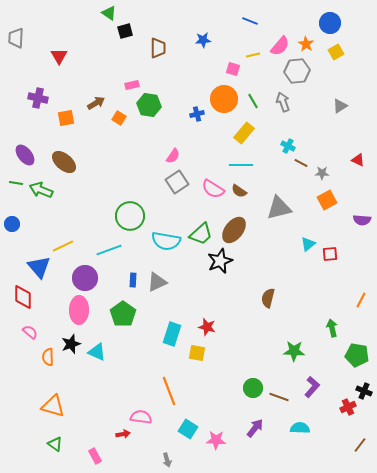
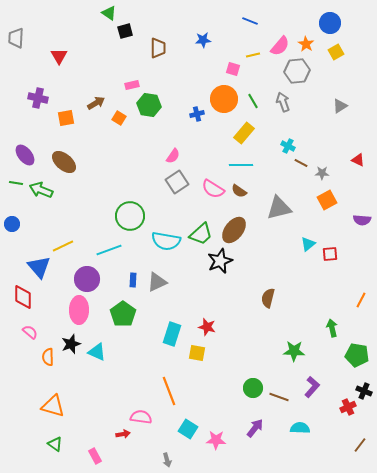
purple circle at (85, 278): moved 2 px right, 1 px down
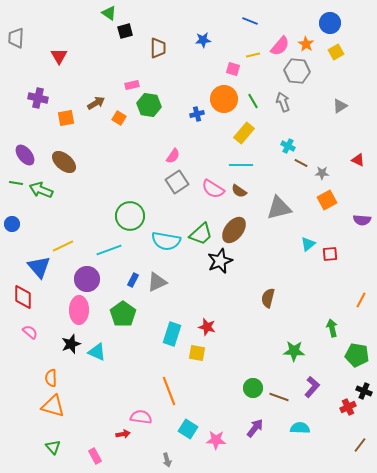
gray hexagon at (297, 71): rotated 10 degrees clockwise
blue rectangle at (133, 280): rotated 24 degrees clockwise
orange semicircle at (48, 357): moved 3 px right, 21 px down
green triangle at (55, 444): moved 2 px left, 3 px down; rotated 14 degrees clockwise
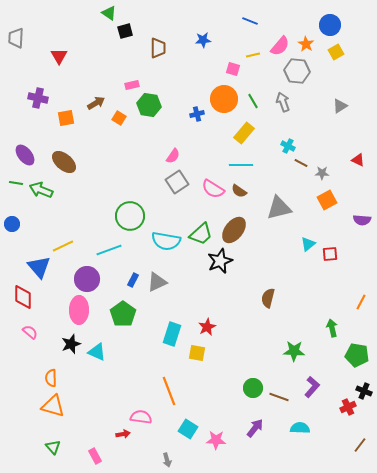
blue circle at (330, 23): moved 2 px down
orange line at (361, 300): moved 2 px down
red star at (207, 327): rotated 30 degrees clockwise
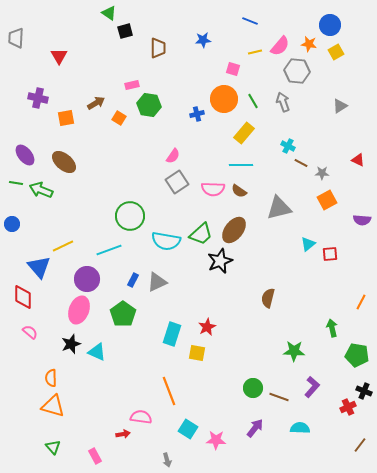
orange star at (306, 44): moved 3 px right; rotated 21 degrees counterclockwise
yellow line at (253, 55): moved 2 px right, 3 px up
pink semicircle at (213, 189): rotated 30 degrees counterclockwise
pink ellipse at (79, 310): rotated 20 degrees clockwise
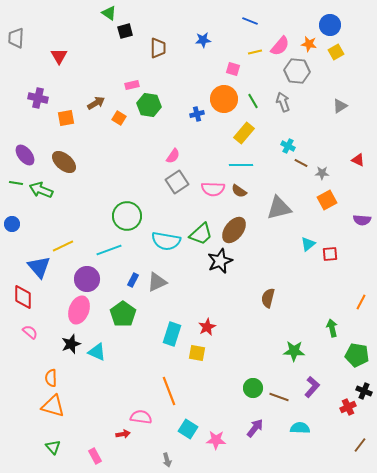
green circle at (130, 216): moved 3 px left
